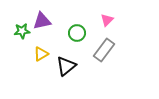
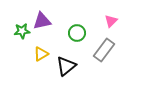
pink triangle: moved 4 px right, 1 px down
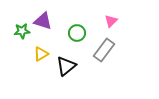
purple triangle: moved 1 px right; rotated 30 degrees clockwise
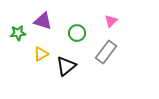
green star: moved 4 px left, 2 px down
gray rectangle: moved 2 px right, 2 px down
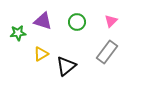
green circle: moved 11 px up
gray rectangle: moved 1 px right
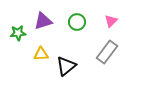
purple triangle: rotated 36 degrees counterclockwise
yellow triangle: rotated 28 degrees clockwise
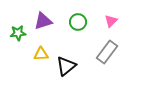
green circle: moved 1 px right
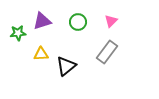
purple triangle: moved 1 px left
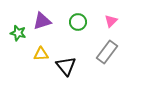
green star: rotated 21 degrees clockwise
black triangle: rotated 30 degrees counterclockwise
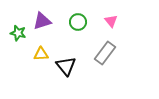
pink triangle: rotated 24 degrees counterclockwise
gray rectangle: moved 2 px left, 1 px down
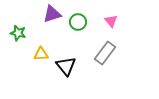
purple triangle: moved 10 px right, 7 px up
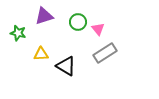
purple triangle: moved 8 px left, 2 px down
pink triangle: moved 13 px left, 8 px down
gray rectangle: rotated 20 degrees clockwise
black triangle: rotated 20 degrees counterclockwise
